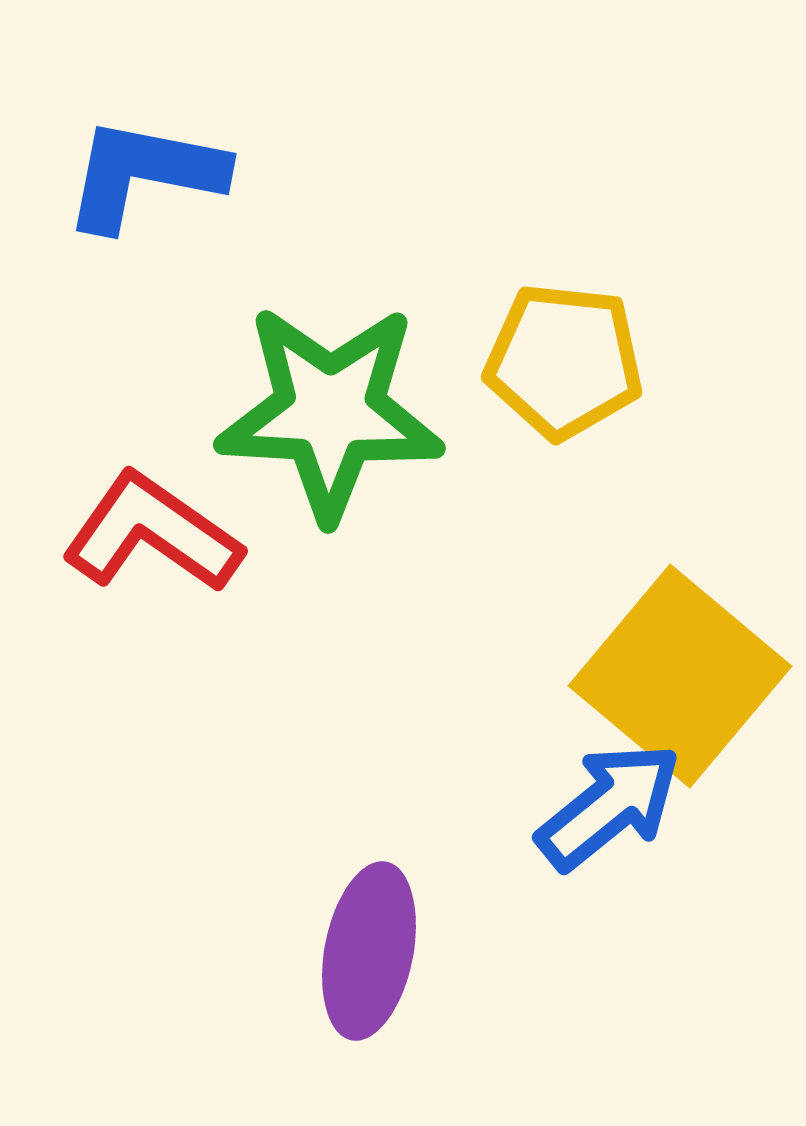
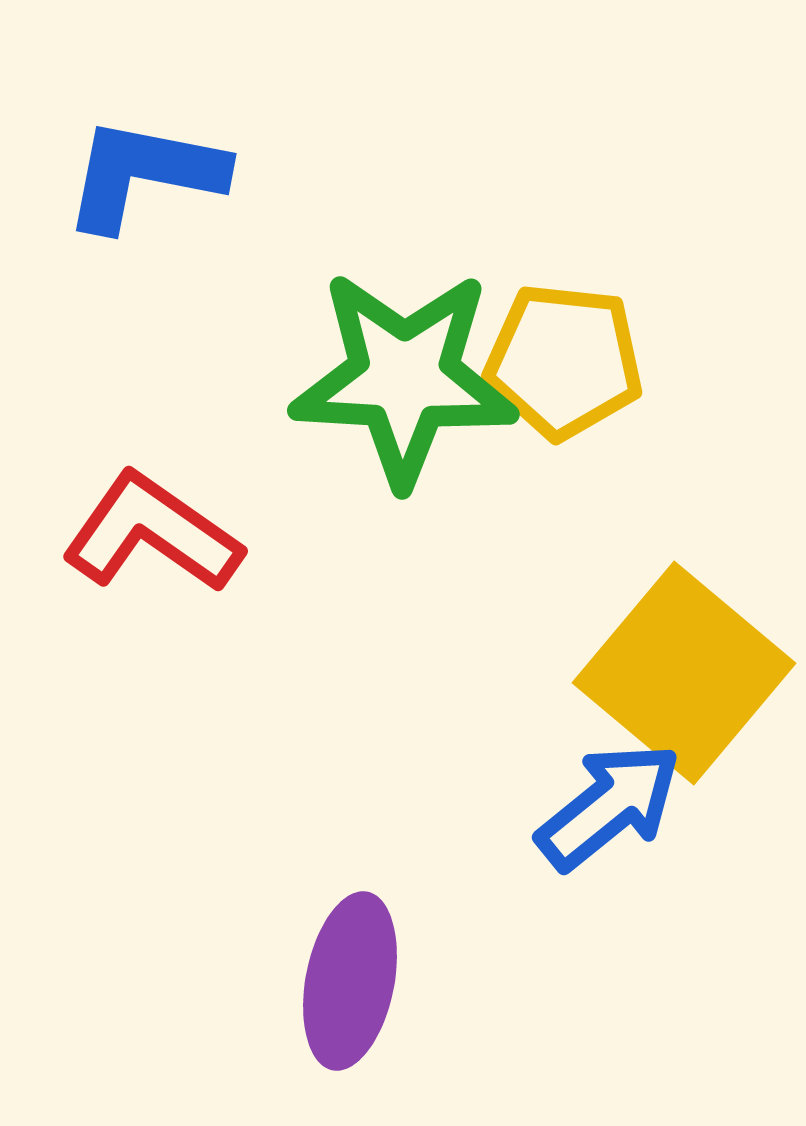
green star: moved 74 px right, 34 px up
yellow square: moved 4 px right, 3 px up
purple ellipse: moved 19 px left, 30 px down
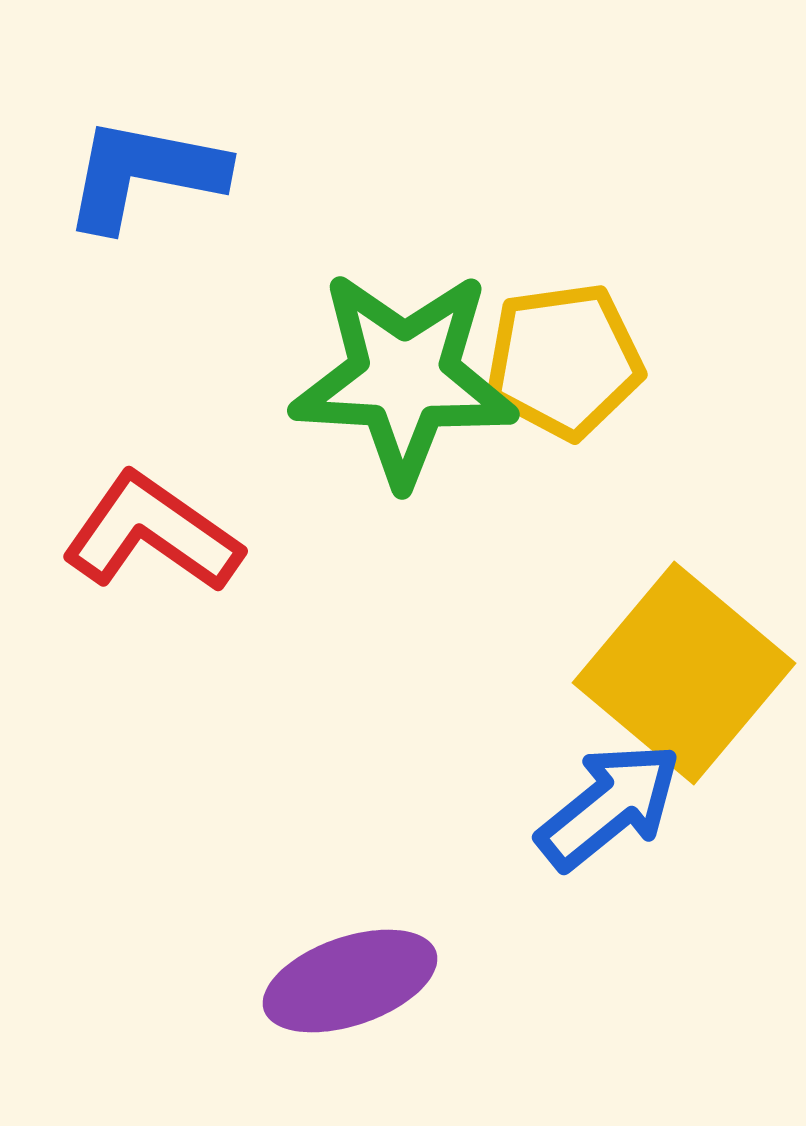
yellow pentagon: rotated 14 degrees counterclockwise
purple ellipse: rotated 60 degrees clockwise
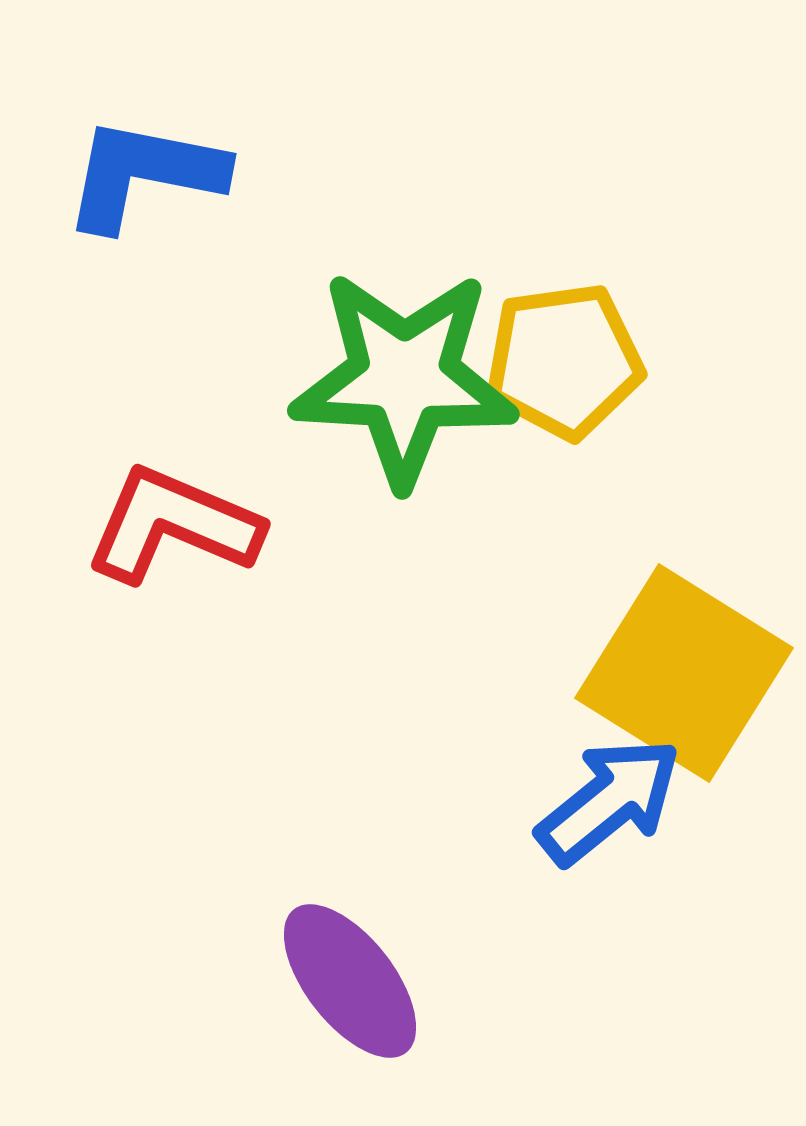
red L-shape: moved 21 px right, 8 px up; rotated 12 degrees counterclockwise
yellow square: rotated 8 degrees counterclockwise
blue arrow: moved 5 px up
purple ellipse: rotated 71 degrees clockwise
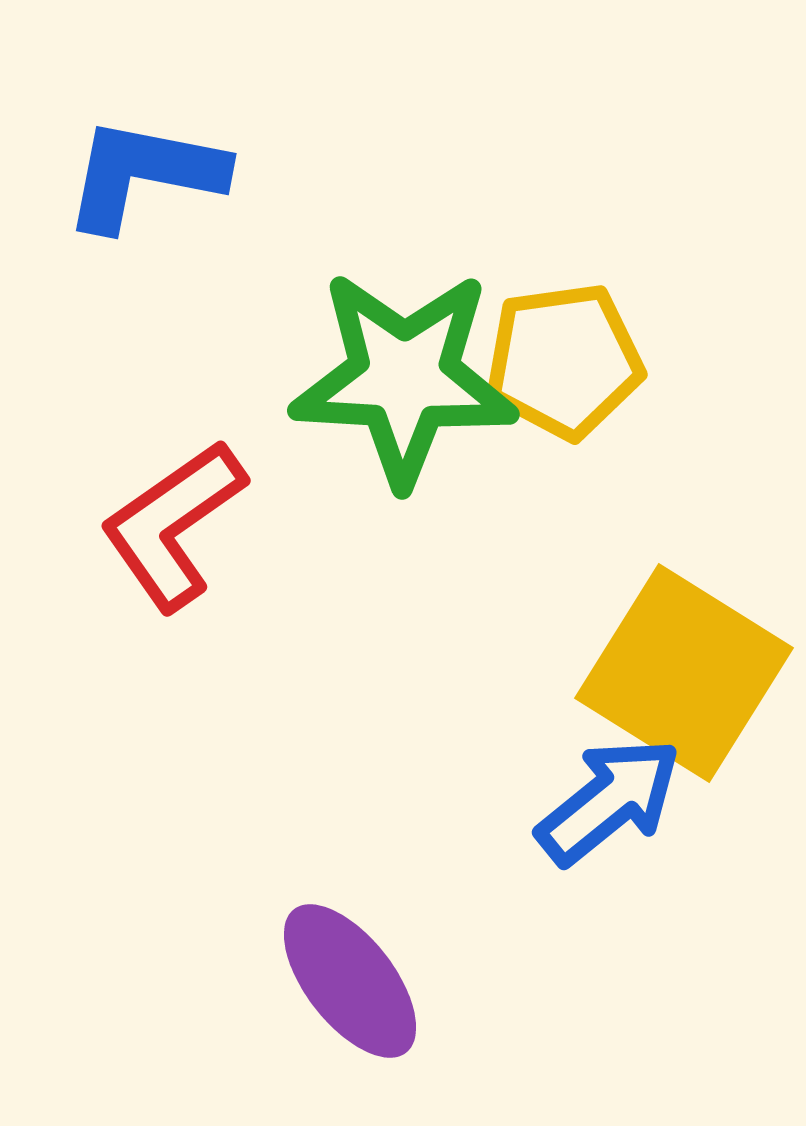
red L-shape: rotated 58 degrees counterclockwise
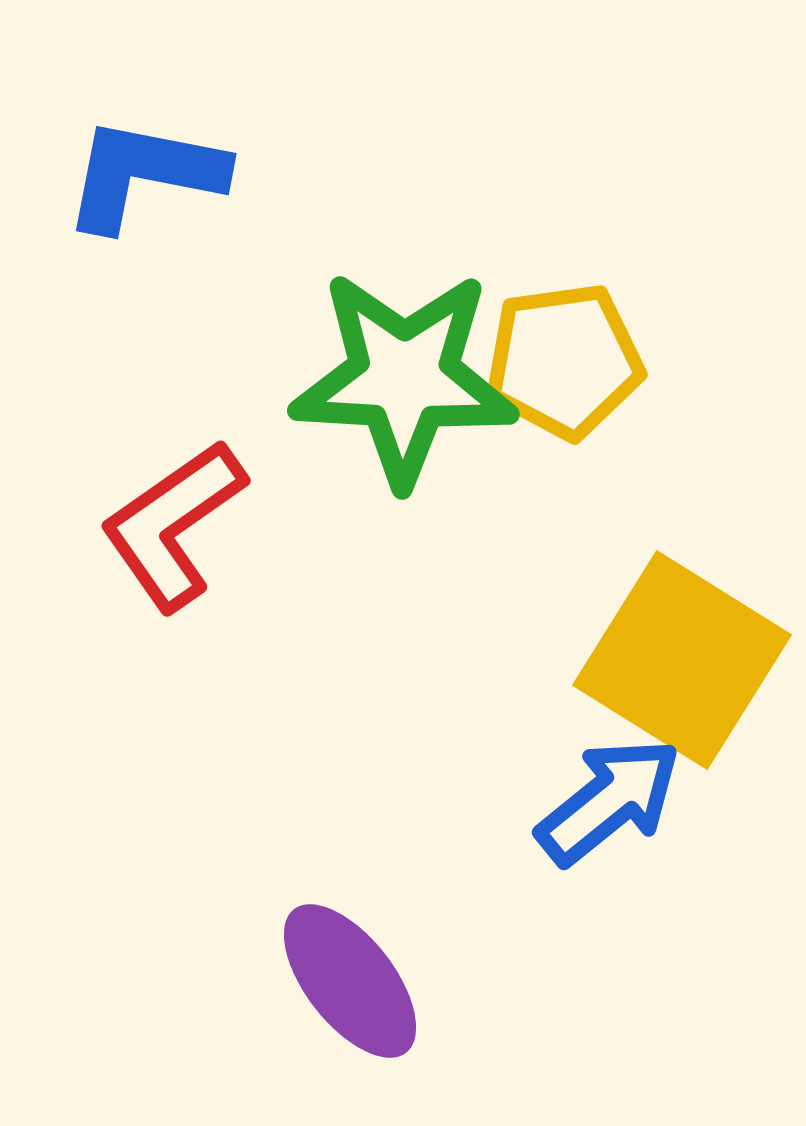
yellow square: moved 2 px left, 13 px up
